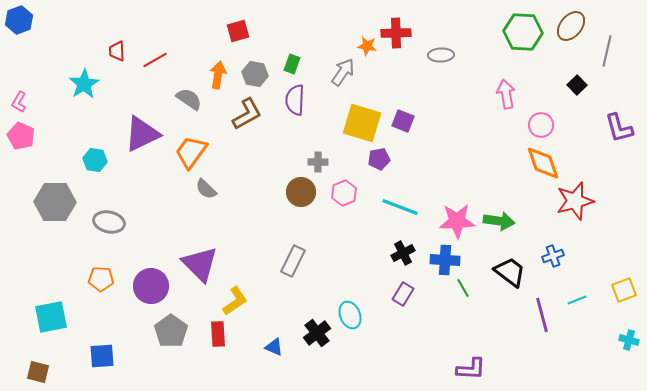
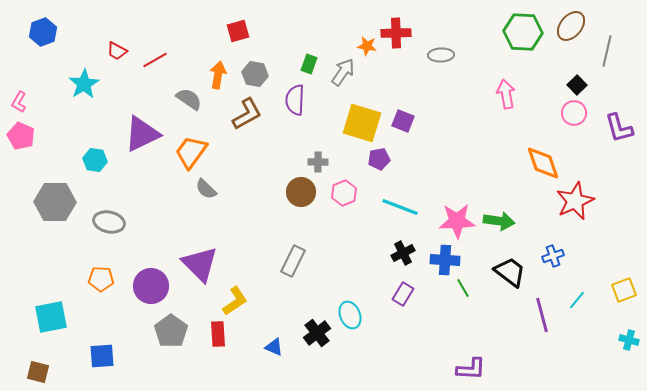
blue hexagon at (19, 20): moved 24 px right, 12 px down
red trapezoid at (117, 51): rotated 60 degrees counterclockwise
green rectangle at (292, 64): moved 17 px right
pink circle at (541, 125): moved 33 px right, 12 px up
red star at (575, 201): rotated 9 degrees counterclockwise
cyan line at (577, 300): rotated 30 degrees counterclockwise
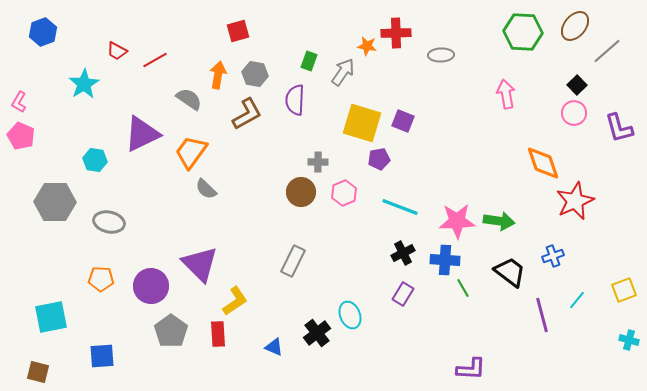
brown ellipse at (571, 26): moved 4 px right
gray line at (607, 51): rotated 36 degrees clockwise
green rectangle at (309, 64): moved 3 px up
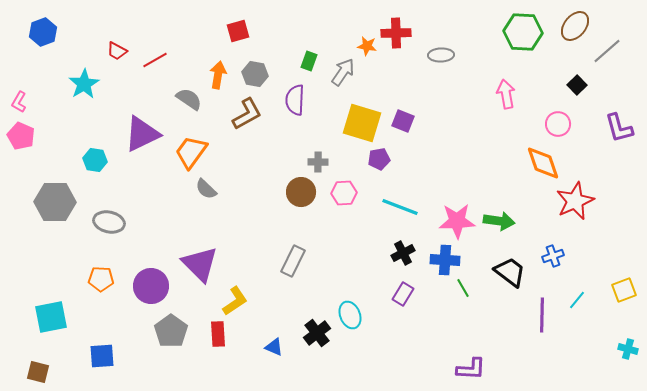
pink circle at (574, 113): moved 16 px left, 11 px down
pink hexagon at (344, 193): rotated 20 degrees clockwise
purple line at (542, 315): rotated 16 degrees clockwise
cyan cross at (629, 340): moved 1 px left, 9 px down
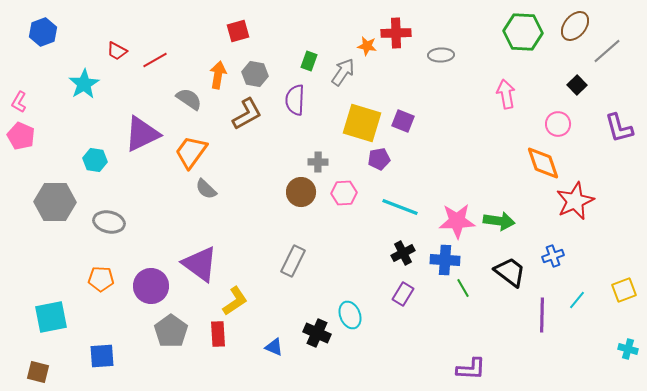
purple triangle at (200, 264): rotated 9 degrees counterclockwise
black cross at (317, 333): rotated 28 degrees counterclockwise
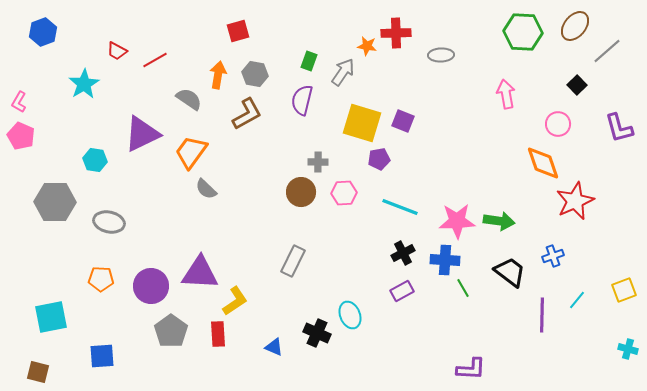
purple semicircle at (295, 100): moved 7 px right; rotated 12 degrees clockwise
purple triangle at (200, 264): moved 9 px down; rotated 33 degrees counterclockwise
purple rectangle at (403, 294): moved 1 px left, 3 px up; rotated 30 degrees clockwise
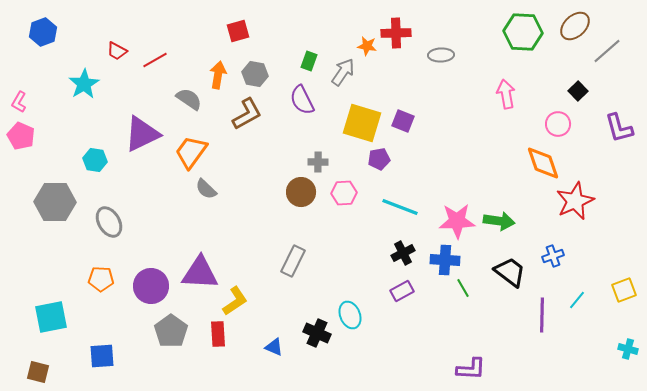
brown ellipse at (575, 26): rotated 8 degrees clockwise
black square at (577, 85): moved 1 px right, 6 px down
purple semicircle at (302, 100): rotated 40 degrees counterclockwise
gray ellipse at (109, 222): rotated 48 degrees clockwise
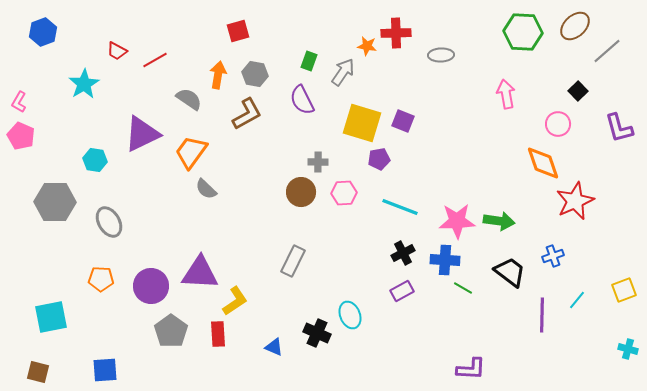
green line at (463, 288): rotated 30 degrees counterclockwise
blue square at (102, 356): moved 3 px right, 14 px down
